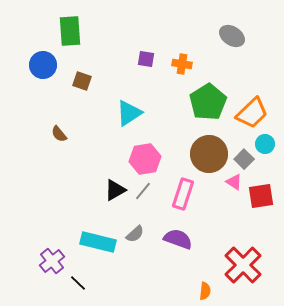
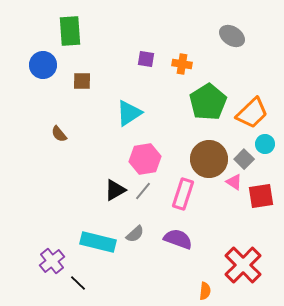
brown square: rotated 18 degrees counterclockwise
brown circle: moved 5 px down
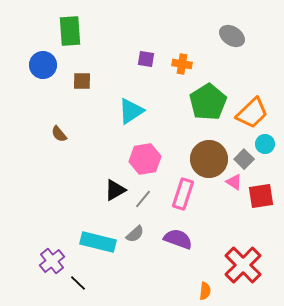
cyan triangle: moved 2 px right, 2 px up
gray line: moved 8 px down
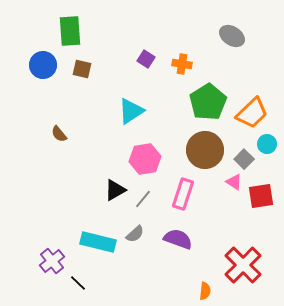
purple square: rotated 24 degrees clockwise
brown square: moved 12 px up; rotated 12 degrees clockwise
cyan circle: moved 2 px right
brown circle: moved 4 px left, 9 px up
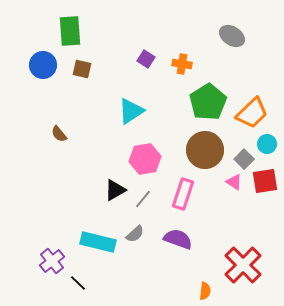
red square: moved 4 px right, 15 px up
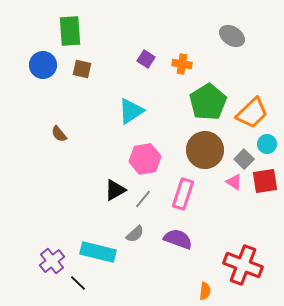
cyan rectangle: moved 10 px down
red cross: rotated 24 degrees counterclockwise
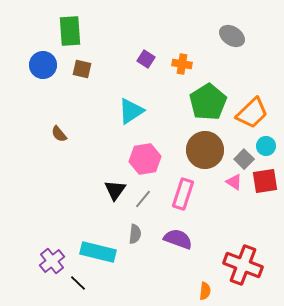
cyan circle: moved 1 px left, 2 px down
black triangle: rotated 25 degrees counterclockwise
gray semicircle: rotated 42 degrees counterclockwise
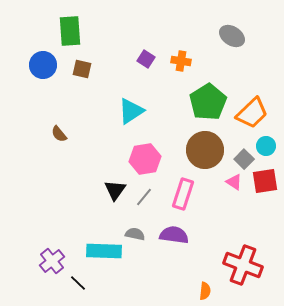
orange cross: moved 1 px left, 3 px up
gray line: moved 1 px right, 2 px up
gray semicircle: rotated 84 degrees counterclockwise
purple semicircle: moved 4 px left, 4 px up; rotated 12 degrees counterclockwise
cyan rectangle: moved 6 px right, 1 px up; rotated 12 degrees counterclockwise
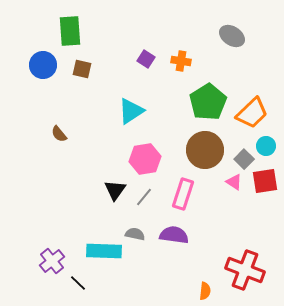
red cross: moved 2 px right, 5 px down
